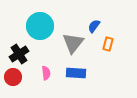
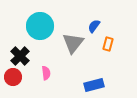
black cross: moved 1 px right, 2 px down; rotated 12 degrees counterclockwise
blue rectangle: moved 18 px right, 12 px down; rotated 18 degrees counterclockwise
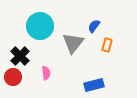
orange rectangle: moved 1 px left, 1 px down
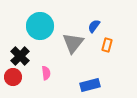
blue rectangle: moved 4 px left
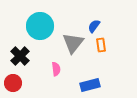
orange rectangle: moved 6 px left; rotated 24 degrees counterclockwise
pink semicircle: moved 10 px right, 4 px up
red circle: moved 6 px down
